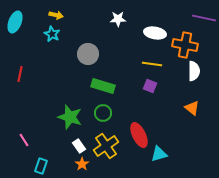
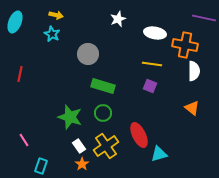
white star: rotated 21 degrees counterclockwise
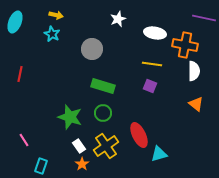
gray circle: moved 4 px right, 5 px up
orange triangle: moved 4 px right, 4 px up
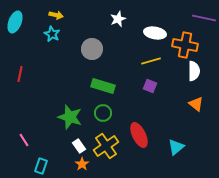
yellow line: moved 1 px left, 3 px up; rotated 24 degrees counterclockwise
cyan triangle: moved 17 px right, 7 px up; rotated 24 degrees counterclockwise
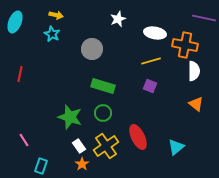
red ellipse: moved 1 px left, 2 px down
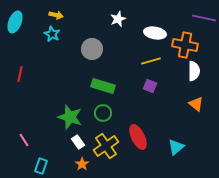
white rectangle: moved 1 px left, 4 px up
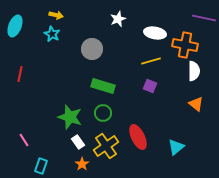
cyan ellipse: moved 4 px down
